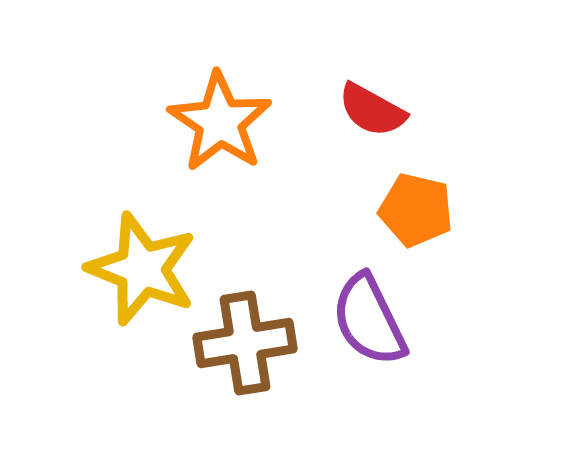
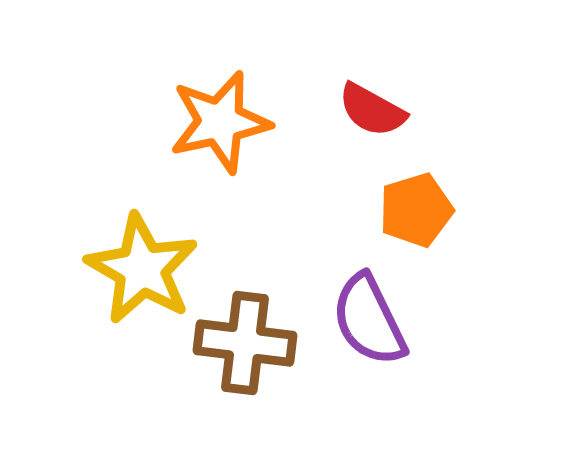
orange star: rotated 26 degrees clockwise
orange pentagon: rotated 30 degrees counterclockwise
yellow star: rotated 8 degrees clockwise
brown cross: rotated 16 degrees clockwise
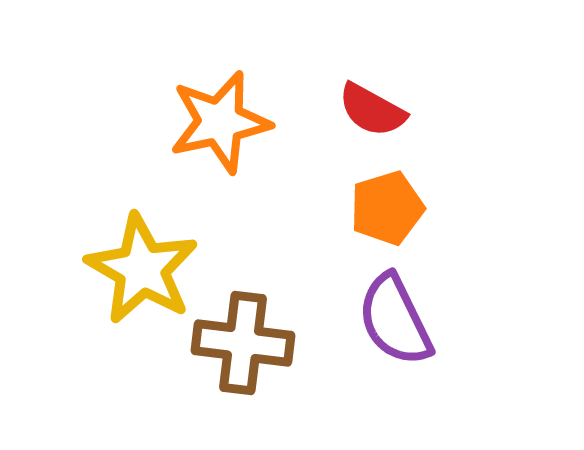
orange pentagon: moved 29 px left, 2 px up
purple semicircle: moved 26 px right
brown cross: moved 2 px left
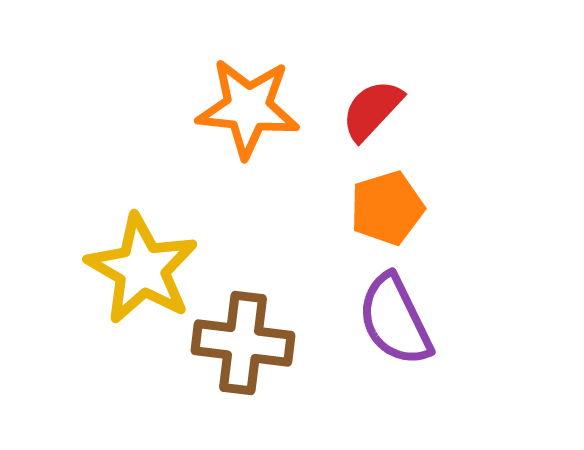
red semicircle: rotated 104 degrees clockwise
orange star: moved 28 px right, 14 px up; rotated 18 degrees clockwise
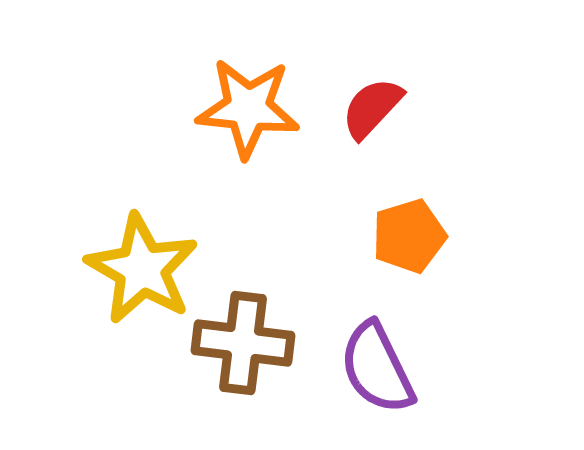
red semicircle: moved 2 px up
orange pentagon: moved 22 px right, 28 px down
purple semicircle: moved 18 px left, 48 px down
